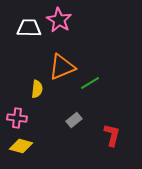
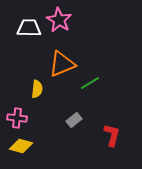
orange triangle: moved 3 px up
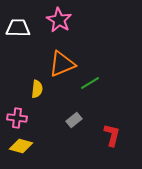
white trapezoid: moved 11 px left
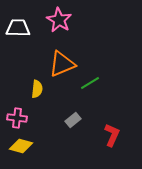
gray rectangle: moved 1 px left
red L-shape: rotated 10 degrees clockwise
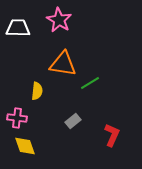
orange triangle: moved 1 px right; rotated 32 degrees clockwise
yellow semicircle: moved 2 px down
gray rectangle: moved 1 px down
yellow diamond: moved 4 px right; rotated 55 degrees clockwise
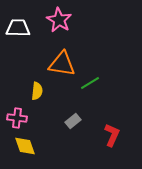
orange triangle: moved 1 px left
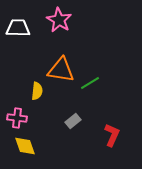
orange triangle: moved 1 px left, 6 px down
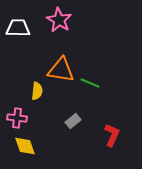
green line: rotated 54 degrees clockwise
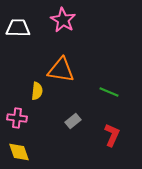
pink star: moved 4 px right
green line: moved 19 px right, 9 px down
yellow diamond: moved 6 px left, 6 px down
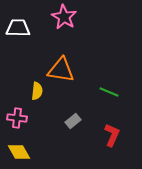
pink star: moved 1 px right, 3 px up
yellow diamond: rotated 10 degrees counterclockwise
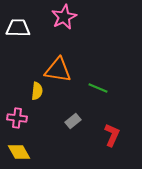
pink star: rotated 15 degrees clockwise
orange triangle: moved 3 px left
green line: moved 11 px left, 4 px up
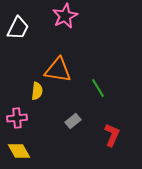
pink star: moved 1 px right, 1 px up
white trapezoid: rotated 115 degrees clockwise
green line: rotated 36 degrees clockwise
pink cross: rotated 12 degrees counterclockwise
yellow diamond: moved 1 px up
